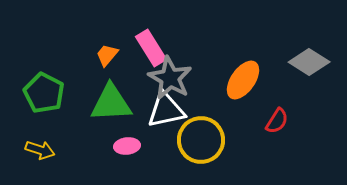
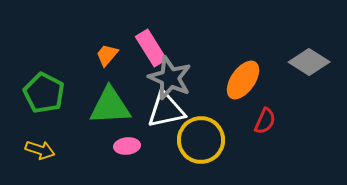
gray star: rotated 6 degrees counterclockwise
green triangle: moved 1 px left, 3 px down
red semicircle: moved 12 px left; rotated 8 degrees counterclockwise
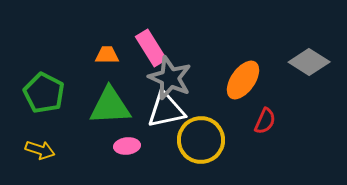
orange trapezoid: rotated 50 degrees clockwise
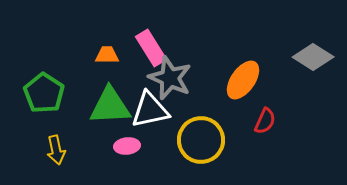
gray diamond: moved 4 px right, 5 px up
green pentagon: rotated 6 degrees clockwise
white triangle: moved 16 px left
yellow arrow: moved 16 px right; rotated 60 degrees clockwise
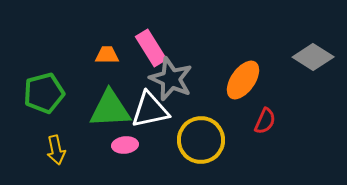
gray star: moved 1 px right, 1 px down
green pentagon: rotated 24 degrees clockwise
green triangle: moved 3 px down
pink ellipse: moved 2 px left, 1 px up
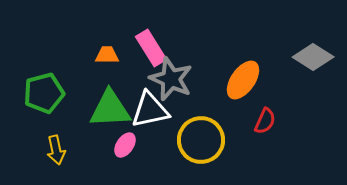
pink ellipse: rotated 50 degrees counterclockwise
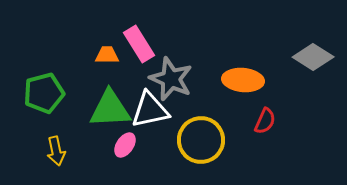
pink rectangle: moved 12 px left, 4 px up
orange ellipse: rotated 60 degrees clockwise
yellow arrow: moved 1 px down
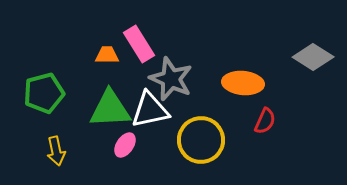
orange ellipse: moved 3 px down
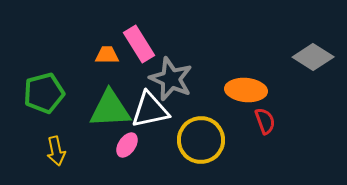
orange ellipse: moved 3 px right, 7 px down
red semicircle: rotated 44 degrees counterclockwise
pink ellipse: moved 2 px right
